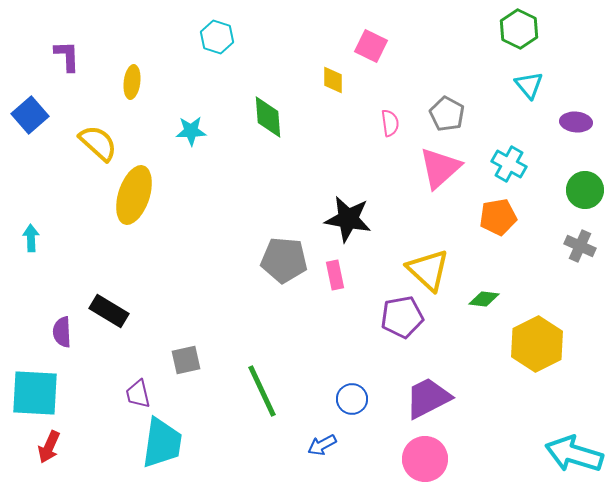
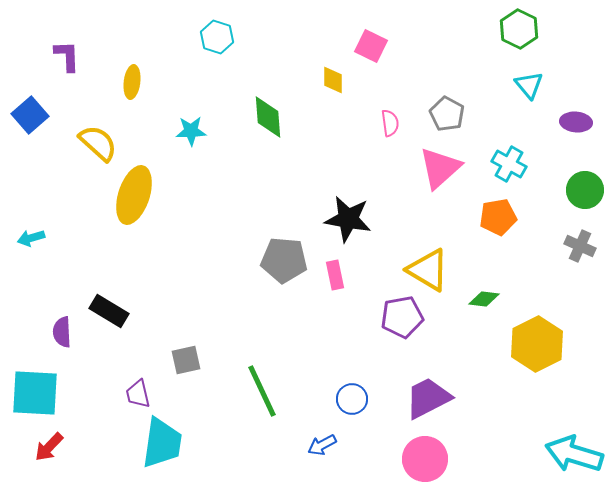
cyan arrow at (31, 238): rotated 104 degrees counterclockwise
yellow triangle at (428, 270): rotated 12 degrees counterclockwise
red arrow at (49, 447): rotated 20 degrees clockwise
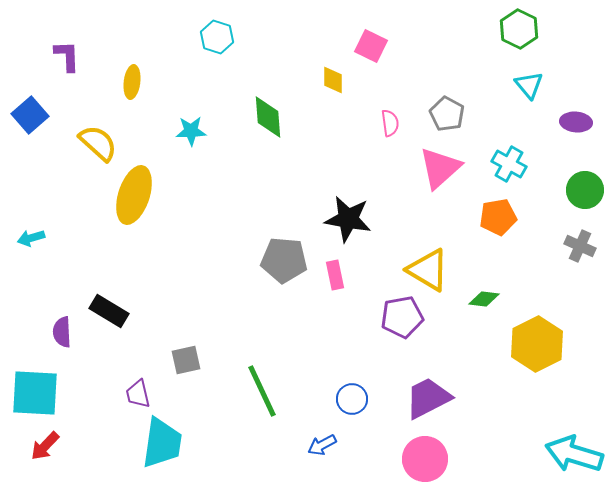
red arrow at (49, 447): moved 4 px left, 1 px up
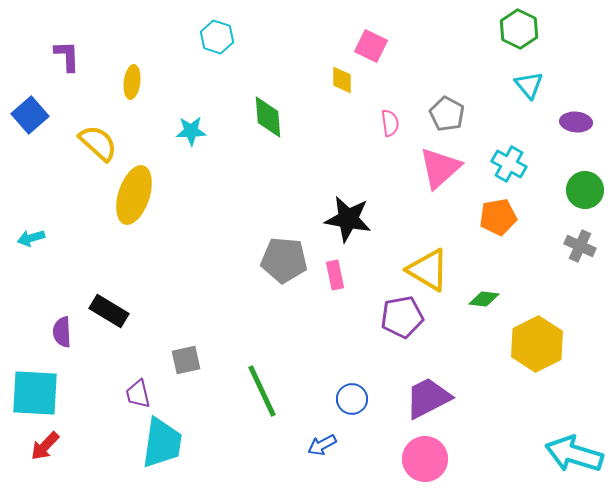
yellow diamond at (333, 80): moved 9 px right
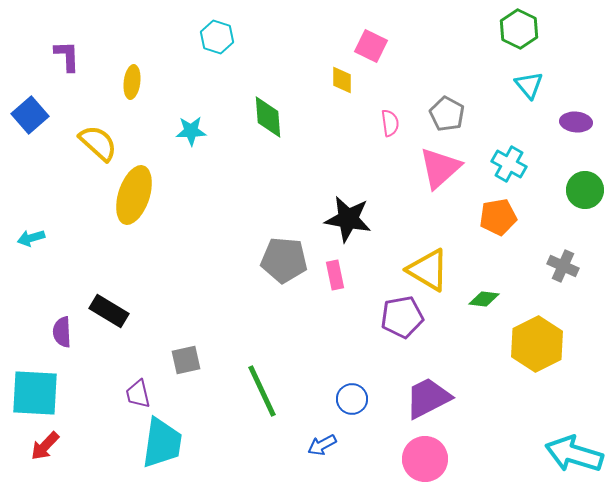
gray cross at (580, 246): moved 17 px left, 20 px down
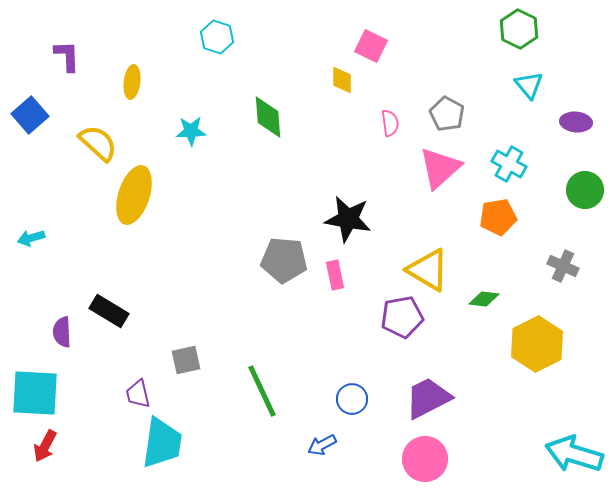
red arrow at (45, 446): rotated 16 degrees counterclockwise
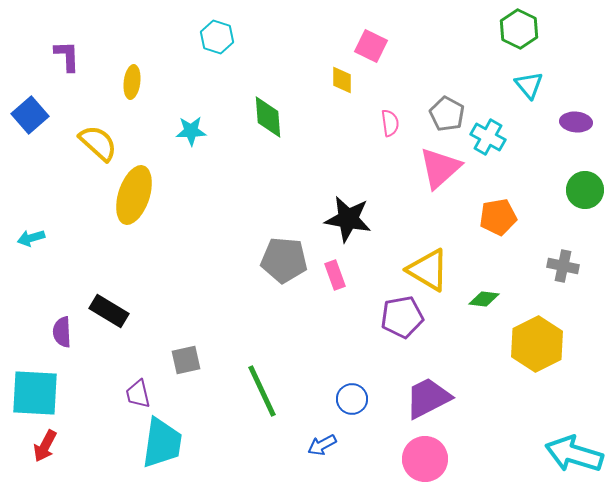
cyan cross at (509, 164): moved 21 px left, 27 px up
gray cross at (563, 266): rotated 12 degrees counterclockwise
pink rectangle at (335, 275): rotated 8 degrees counterclockwise
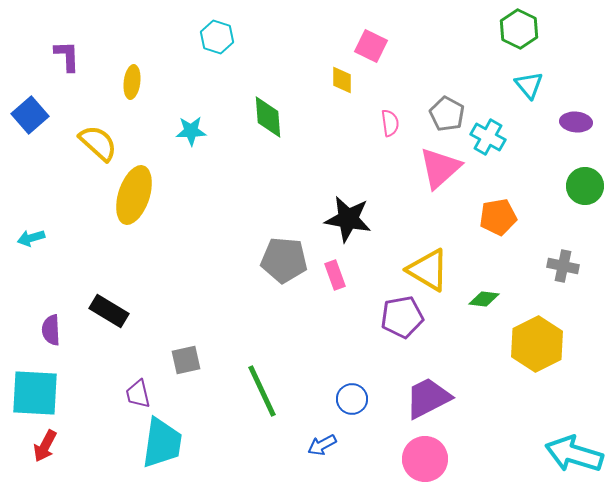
green circle at (585, 190): moved 4 px up
purple semicircle at (62, 332): moved 11 px left, 2 px up
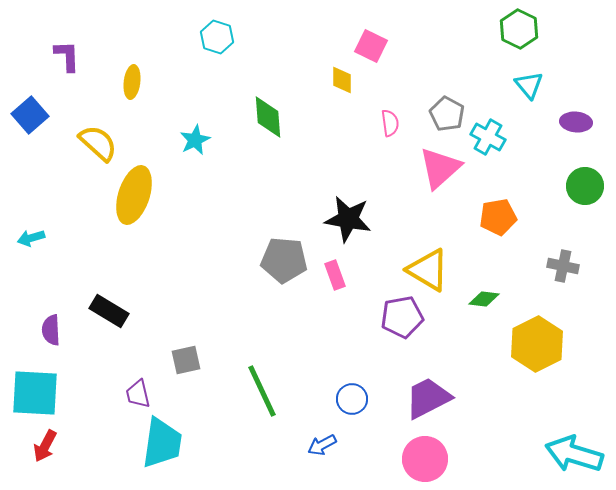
cyan star at (191, 131): moved 4 px right, 9 px down; rotated 24 degrees counterclockwise
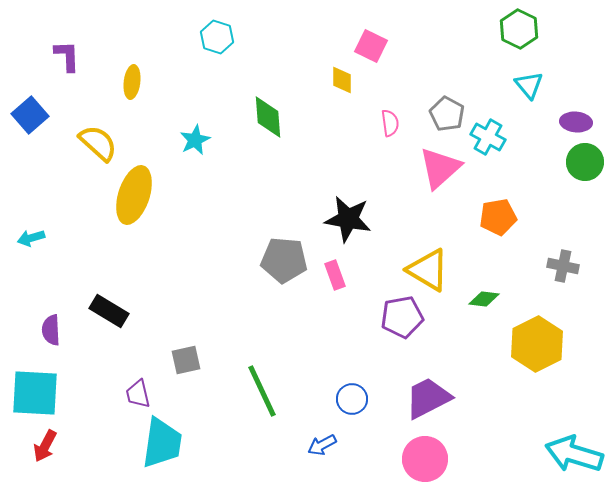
green circle at (585, 186): moved 24 px up
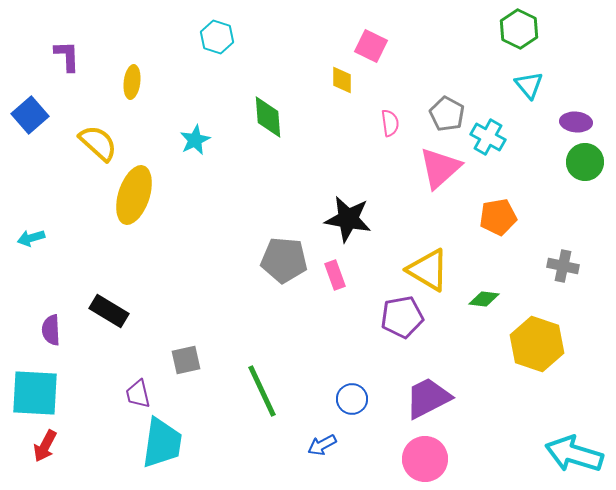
yellow hexagon at (537, 344): rotated 14 degrees counterclockwise
